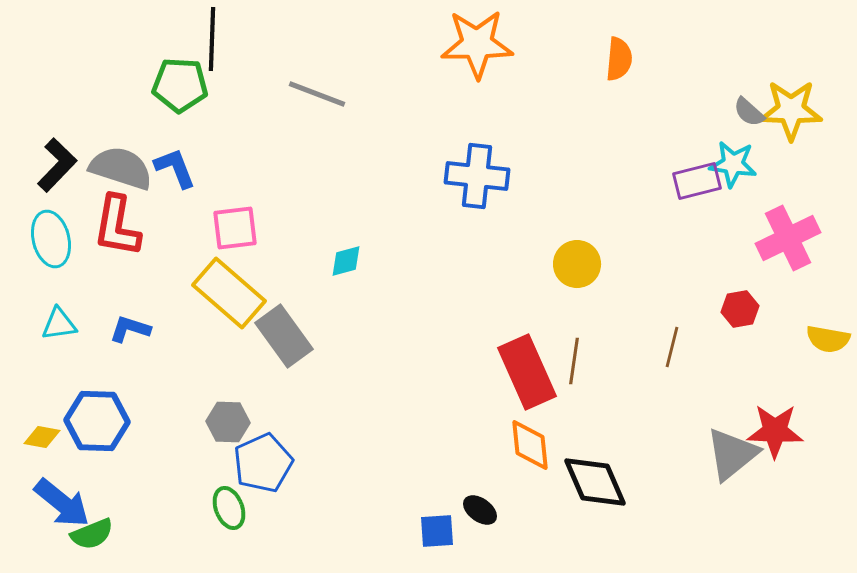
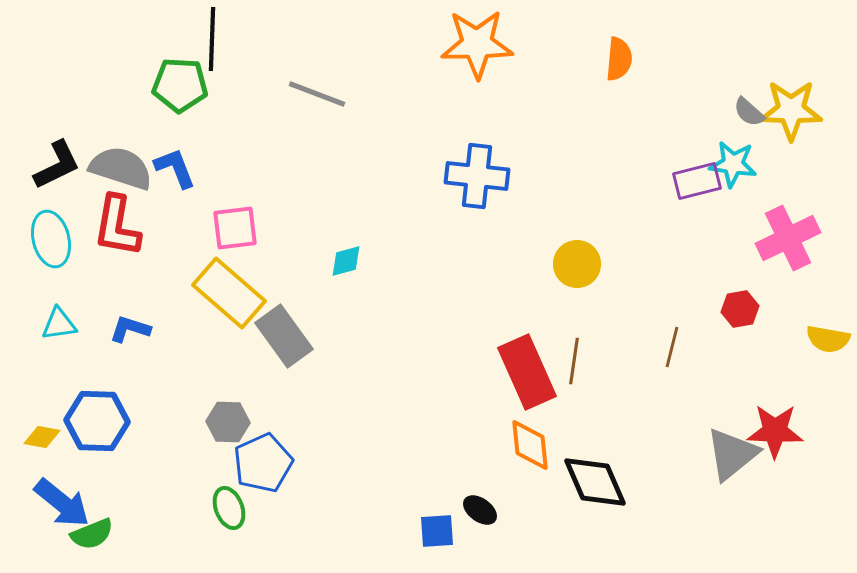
black L-shape at (57, 165): rotated 20 degrees clockwise
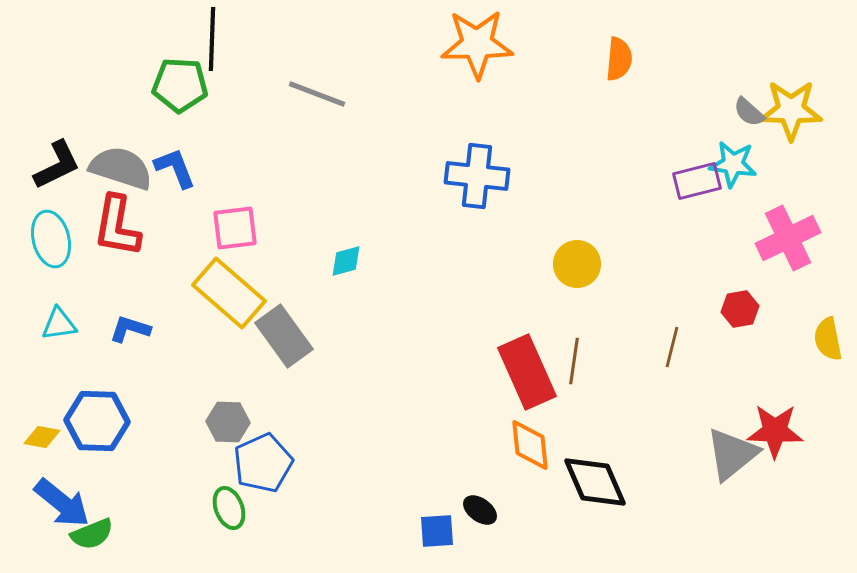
yellow semicircle at (828, 339): rotated 69 degrees clockwise
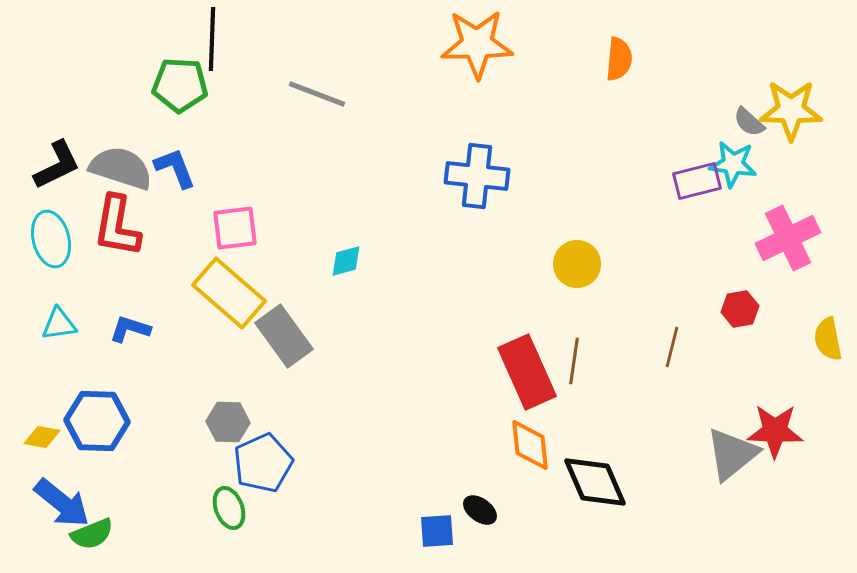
gray semicircle at (749, 112): moved 10 px down
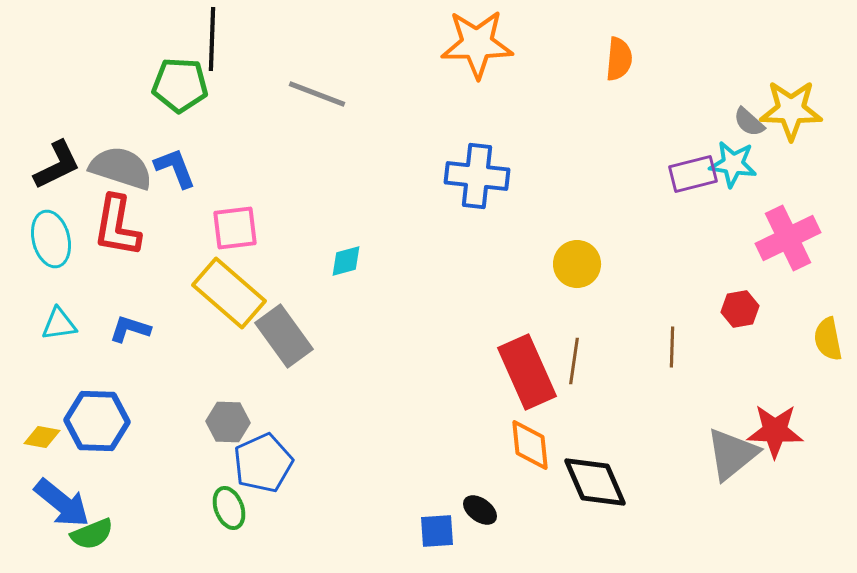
purple rectangle at (697, 181): moved 4 px left, 7 px up
brown line at (672, 347): rotated 12 degrees counterclockwise
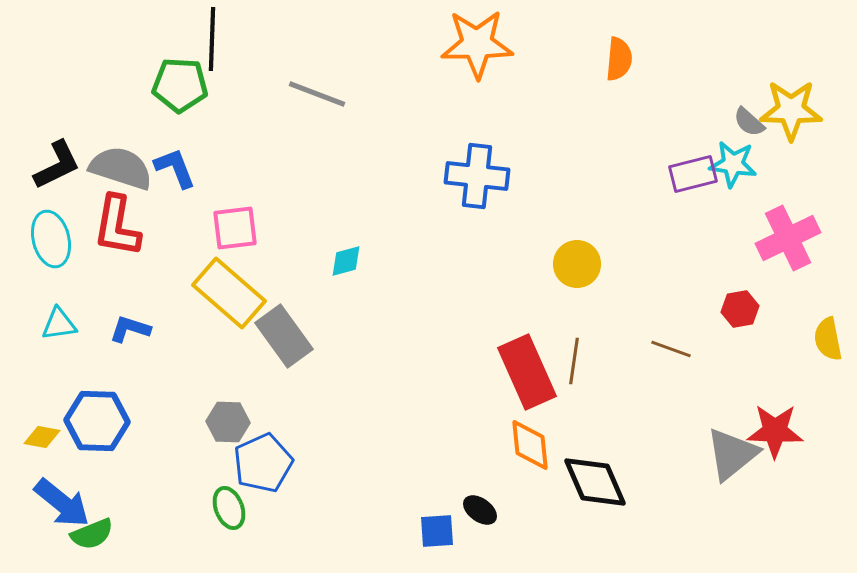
brown line at (672, 347): moved 1 px left, 2 px down; rotated 72 degrees counterclockwise
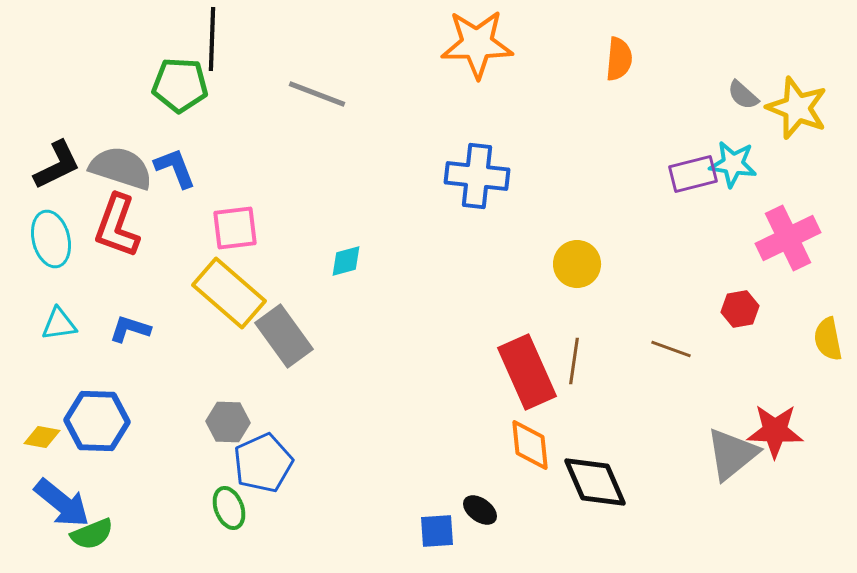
yellow star at (791, 110): moved 6 px right, 2 px up; rotated 20 degrees clockwise
gray semicircle at (749, 122): moved 6 px left, 27 px up
red L-shape at (117, 226): rotated 10 degrees clockwise
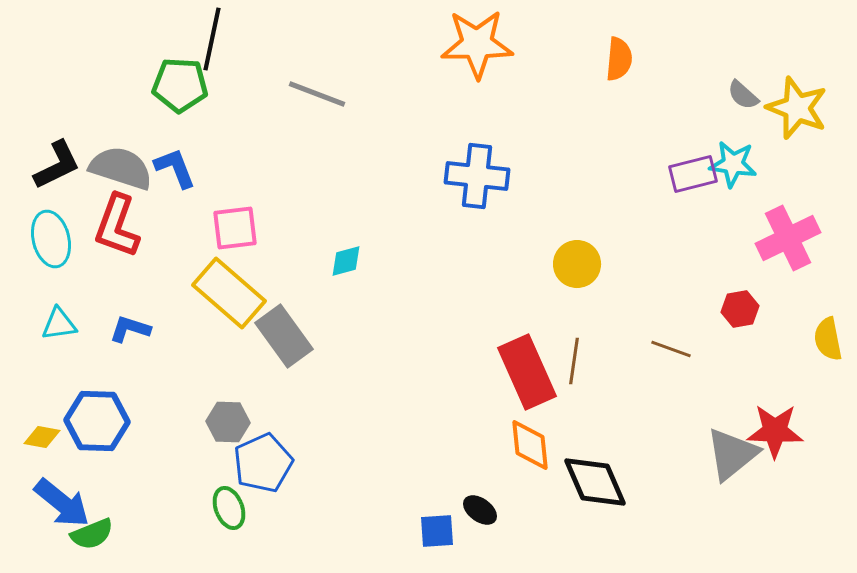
black line at (212, 39): rotated 10 degrees clockwise
